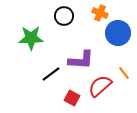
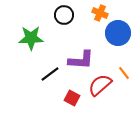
black circle: moved 1 px up
black line: moved 1 px left
red semicircle: moved 1 px up
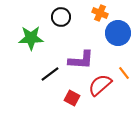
black circle: moved 3 px left, 2 px down
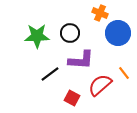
black circle: moved 9 px right, 16 px down
green star: moved 6 px right, 2 px up
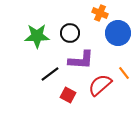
red square: moved 4 px left, 3 px up
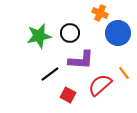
green star: moved 2 px right; rotated 10 degrees counterclockwise
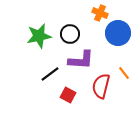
black circle: moved 1 px down
red semicircle: moved 1 px right, 1 px down; rotated 35 degrees counterclockwise
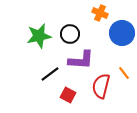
blue circle: moved 4 px right
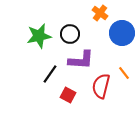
orange cross: rotated 14 degrees clockwise
black line: rotated 18 degrees counterclockwise
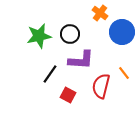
blue circle: moved 1 px up
